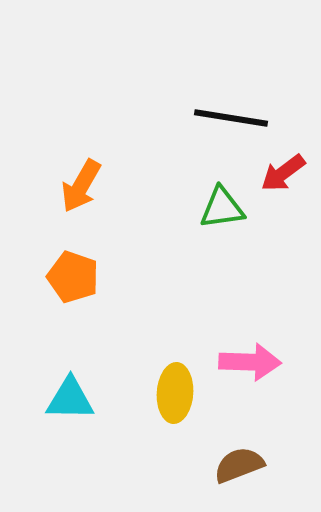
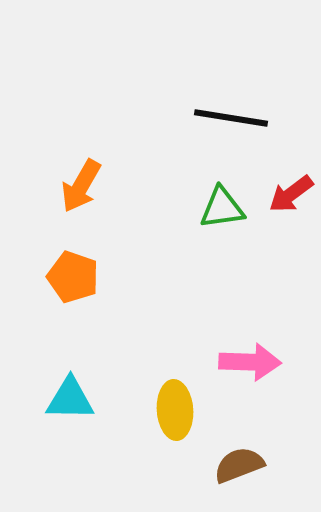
red arrow: moved 8 px right, 21 px down
yellow ellipse: moved 17 px down; rotated 8 degrees counterclockwise
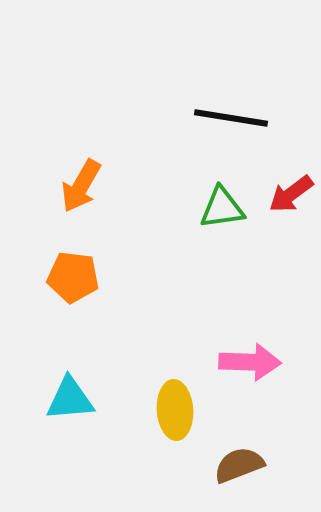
orange pentagon: rotated 12 degrees counterclockwise
cyan triangle: rotated 6 degrees counterclockwise
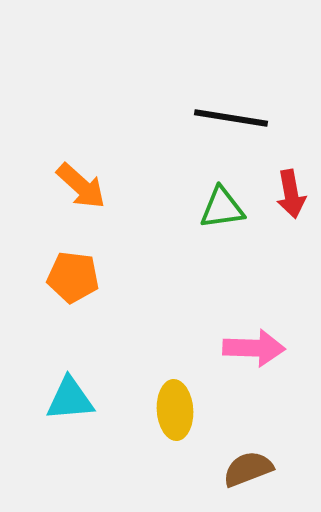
orange arrow: rotated 78 degrees counterclockwise
red arrow: rotated 63 degrees counterclockwise
pink arrow: moved 4 px right, 14 px up
brown semicircle: moved 9 px right, 4 px down
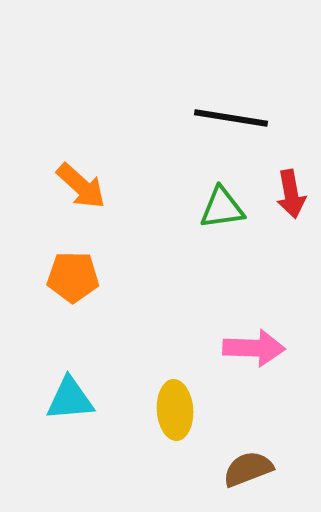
orange pentagon: rotated 6 degrees counterclockwise
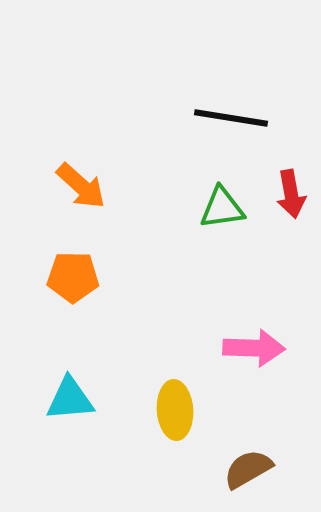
brown semicircle: rotated 9 degrees counterclockwise
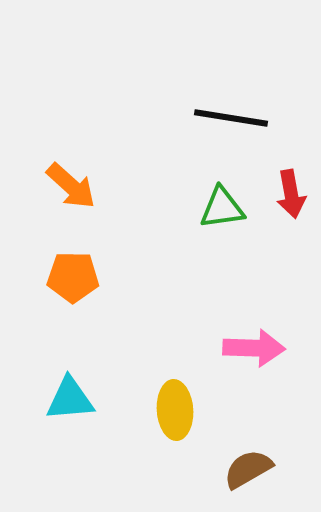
orange arrow: moved 10 px left
